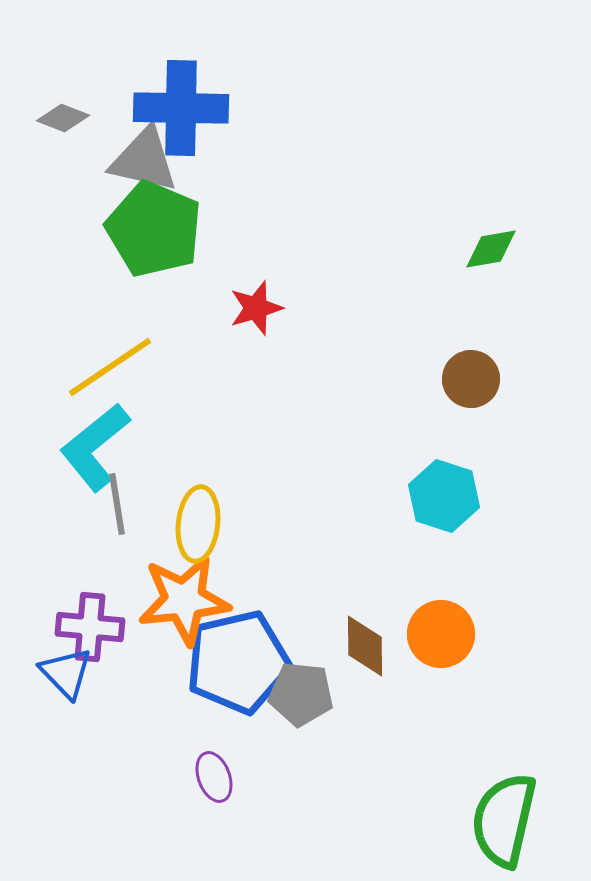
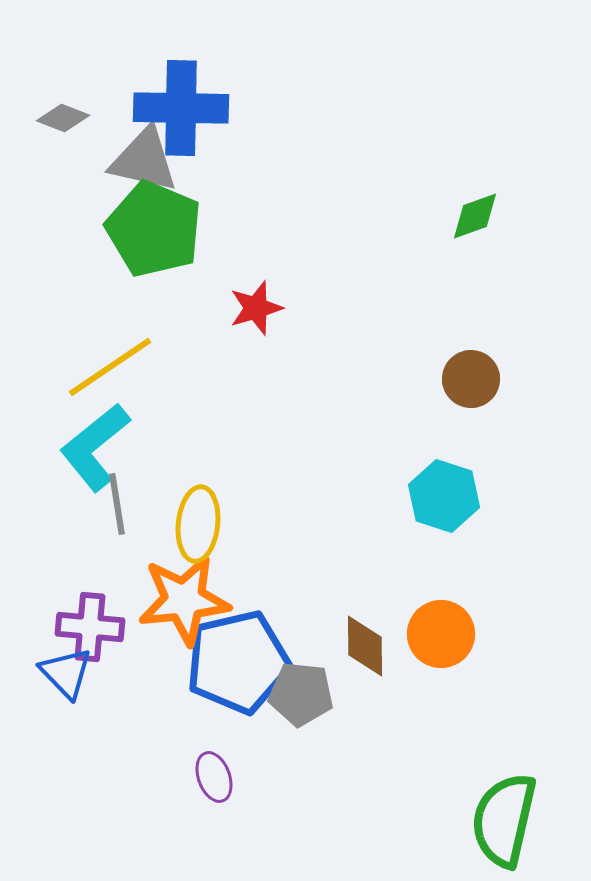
green diamond: moved 16 px left, 33 px up; rotated 10 degrees counterclockwise
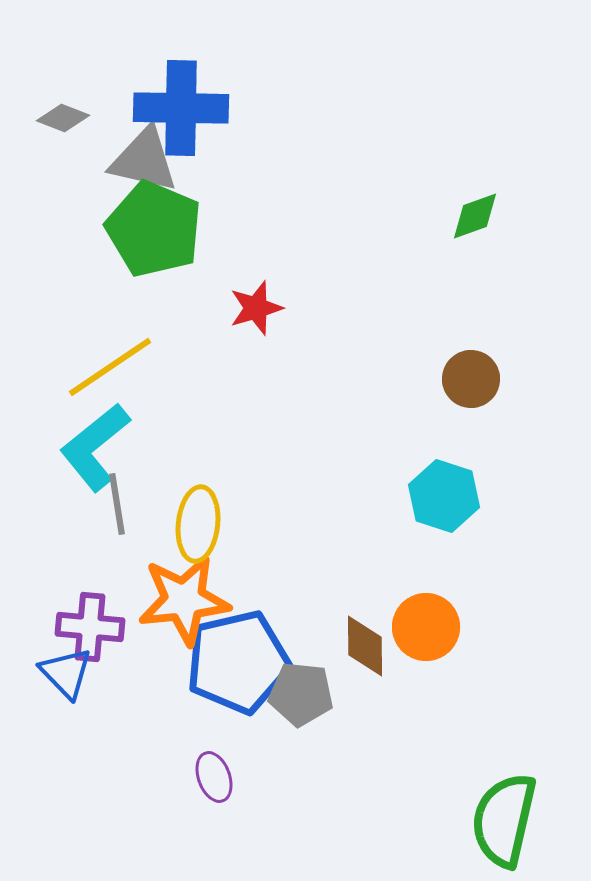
orange circle: moved 15 px left, 7 px up
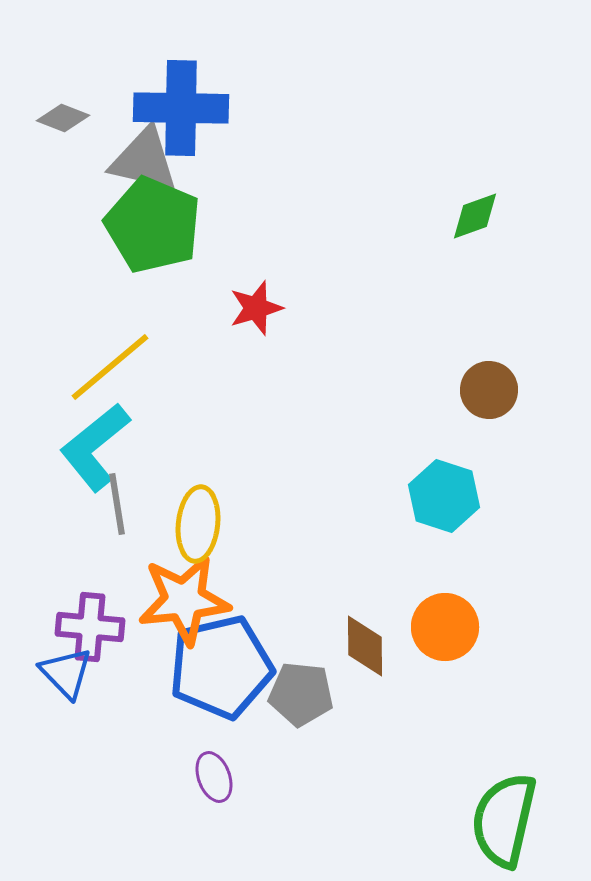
green pentagon: moved 1 px left, 4 px up
yellow line: rotated 6 degrees counterclockwise
brown circle: moved 18 px right, 11 px down
orange circle: moved 19 px right
blue pentagon: moved 17 px left, 5 px down
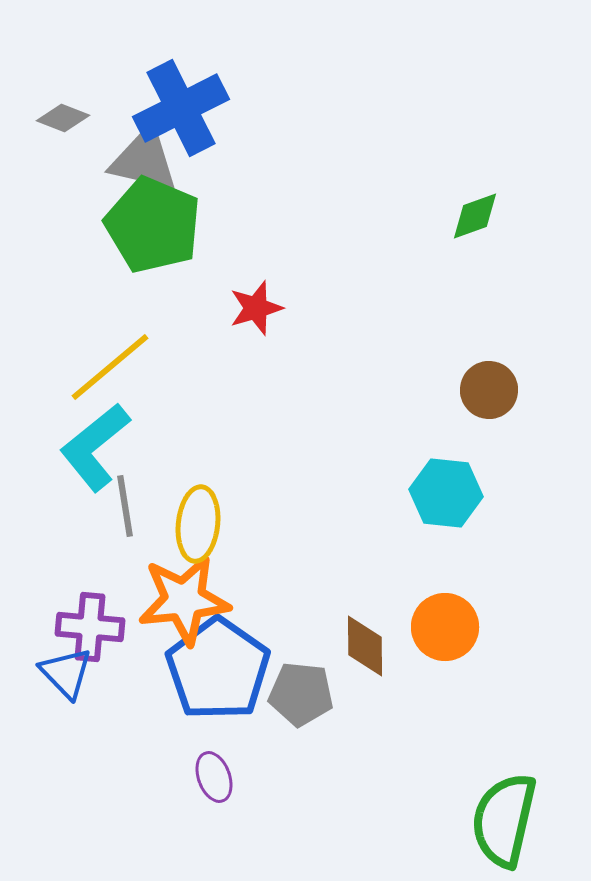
blue cross: rotated 28 degrees counterclockwise
cyan hexagon: moved 2 px right, 3 px up; rotated 12 degrees counterclockwise
gray line: moved 8 px right, 2 px down
blue pentagon: moved 3 px left, 2 px down; rotated 24 degrees counterclockwise
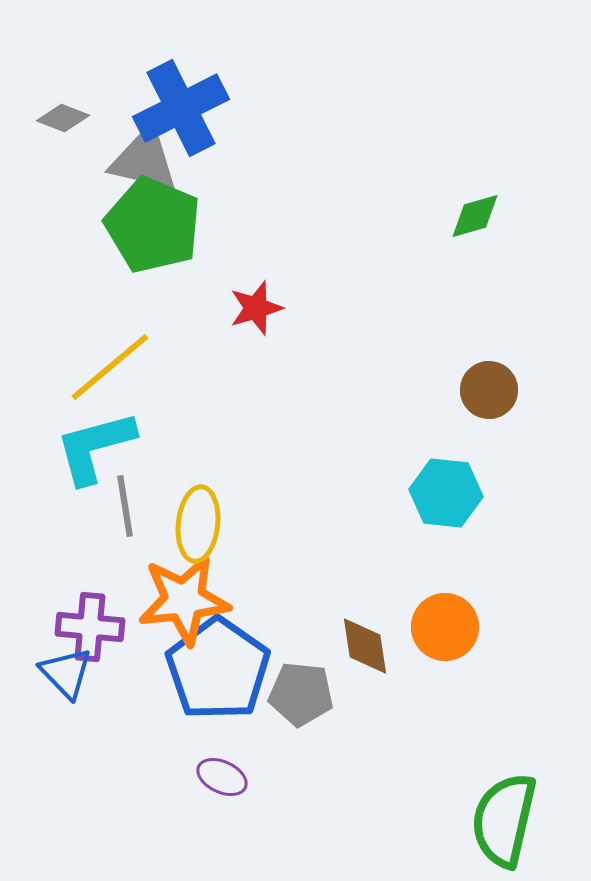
green diamond: rotated 4 degrees clockwise
cyan L-shape: rotated 24 degrees clockwise
brown diamond: rotated 8 degrees counterclockwise
purple ellipse: moved 8 px right; rotated 45 degrees counterclockwise
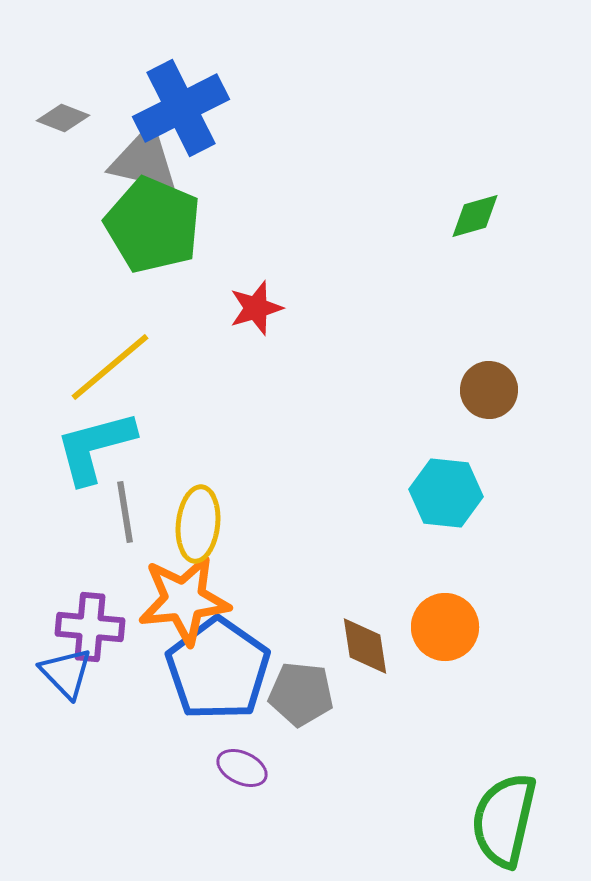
gray line: moved 6 px down
purple ellipse: moved 20 px right, 9 px up
